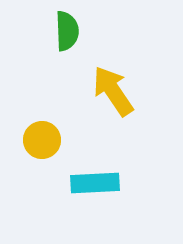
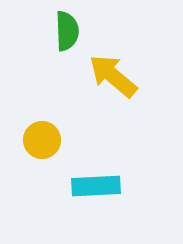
yellow arrow: moved 15 px up; rotated 16 degrees counterclockwise
cyan rectangle: moved 1 px right, 3 px down
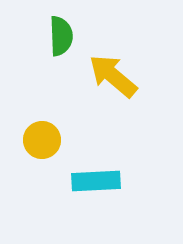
green semicircle: moved 6 px left, 5 px down
cyan rectangle: moved 5 px up
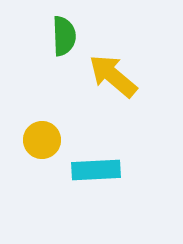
green semicircle: moved 3 px right
cyan rectangle: moved 11 px up
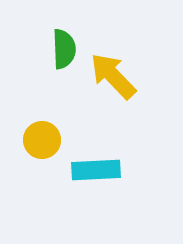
green semicircle: moved 13 px down
yellow arrow: rotated 6 degrees clockwise
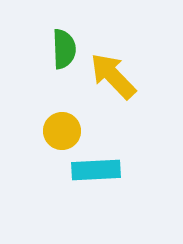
yellow circle: moved 20 px right, 9 px up
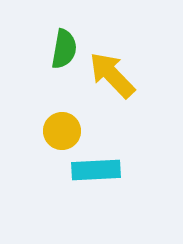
green semicircle: rotated 12 degrees clockwise
yellow arrow: moved 1 px left, 1 px up
